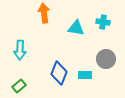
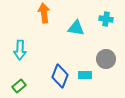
cyan cross: moved 3 px right, 3 px up
blue diamond: moved 1 px right, 3 px down
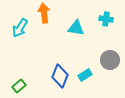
cyan arrow: moved 22 px up; rotated 30 degrees clockwise
gray circle: moved 4 px right, 1 px down
cyan rectangle: rotated 32 degrees counterclockwise
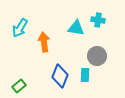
orange arrow: moved 29 px down
cyan cross: moved 8 px left, 1 px down
gray circle: moved 13 px left, 4 px up
cyan rectangle: rotated 56 degrees counterclockwise
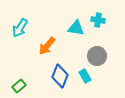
orange arrow: moved 3 px right, 4 px down; rotated 132 degrees counterclockwise
cyan rectangle: moved 1 px down; rotated 32 degrees counterclockwise
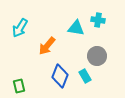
green rectangle: rotated 64 degrees counterclockwise
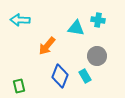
cyan arrow: moved 8 px up; rotated 60 degrees clockwise
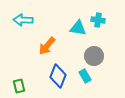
cyan arrow: moved 3 px right
cyan triangle: moved 2 px right
gray circle: moved 3 px left
blue diamond: moved 2 px left
